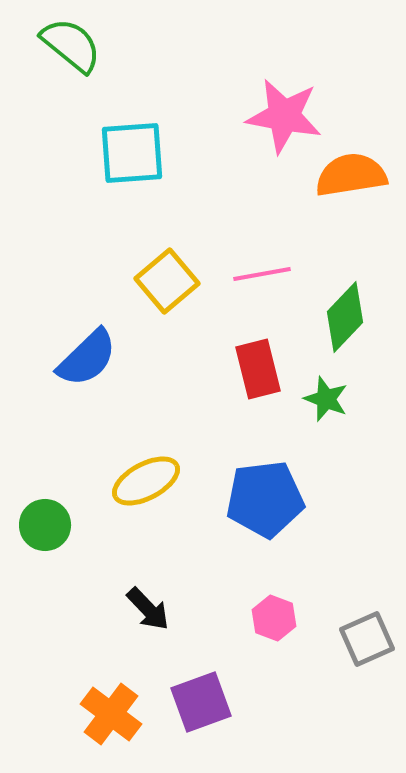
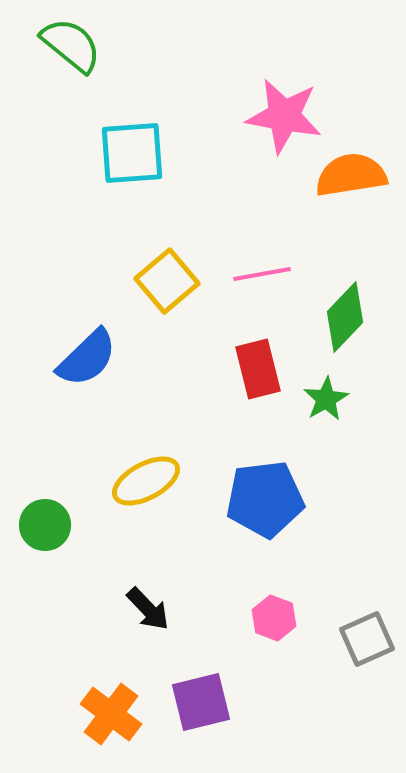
green star: rotated 21 degrees clockwise
purple square: rotated 6 degrees clockwise
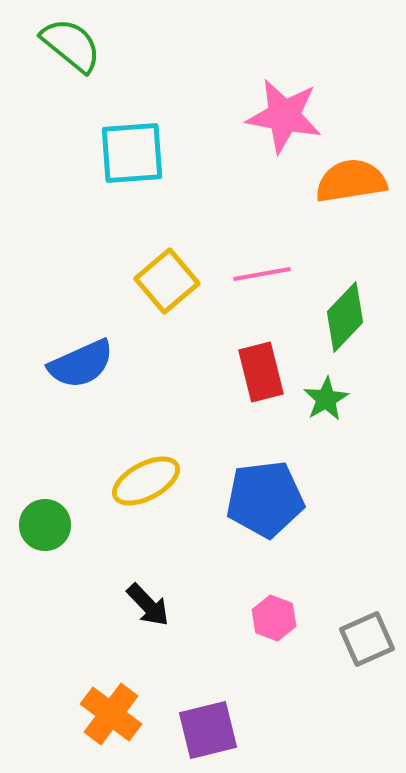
orange semicircle: moved 6 px down
blue semicircle: moved 6 px left, 6 px down; rotated 20 degrees clockwise
red rectangle: moved 3 px right, 3 px down
black arrow: moved 4 px up
purple square: moved 7 px right, 28 px down
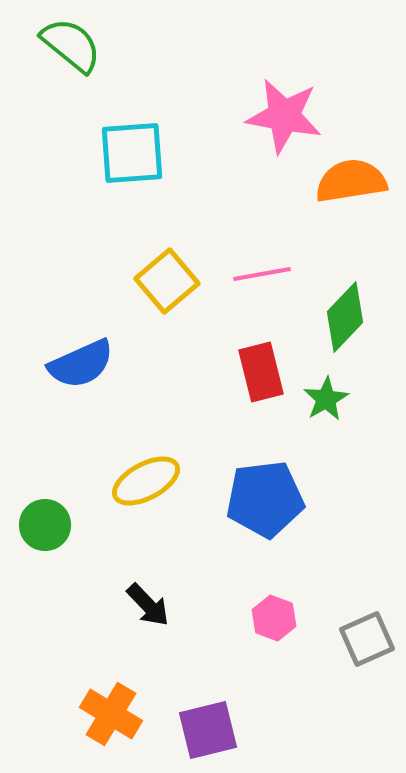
orange cross: rotated 6 degrees counterclockwise
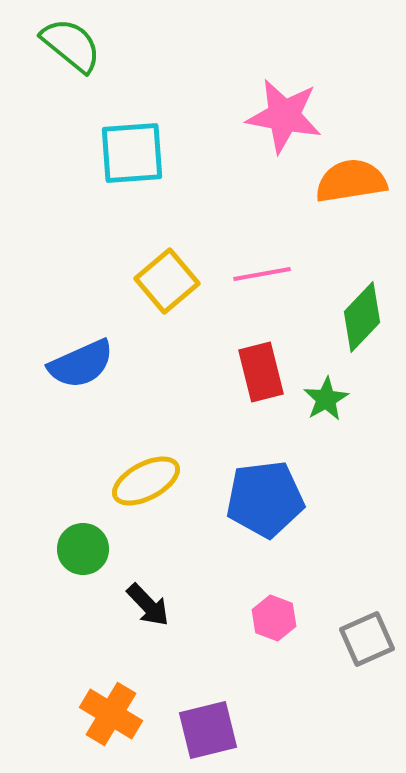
green diamond: moved 17 px right
green circle: moved 38 px right, 24 px down
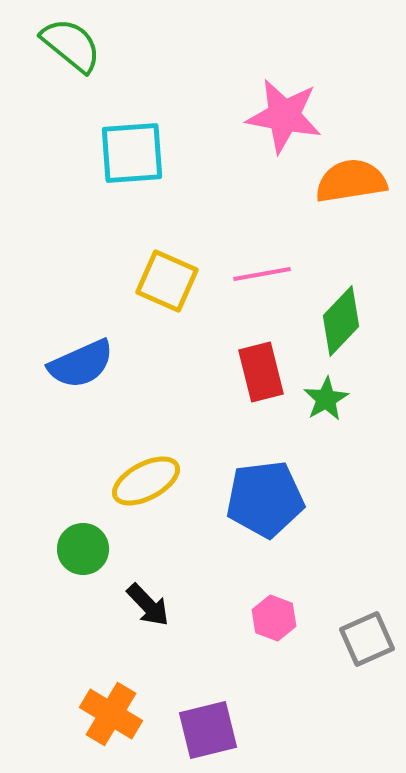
yellow square: rotated 26 degrees counterclockwise
green diamond: moved 21 px left, 4 px down
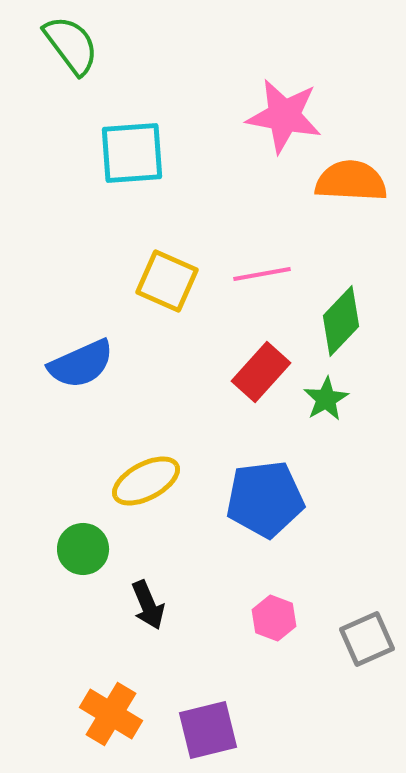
green semicircle: rotated 14 degrees clockwise
orange semicircle: rotated 12 degrees clockwise
red rectangle: rotated 56 degrees clockwise
black arrow: rotated 21 degrees clockwise
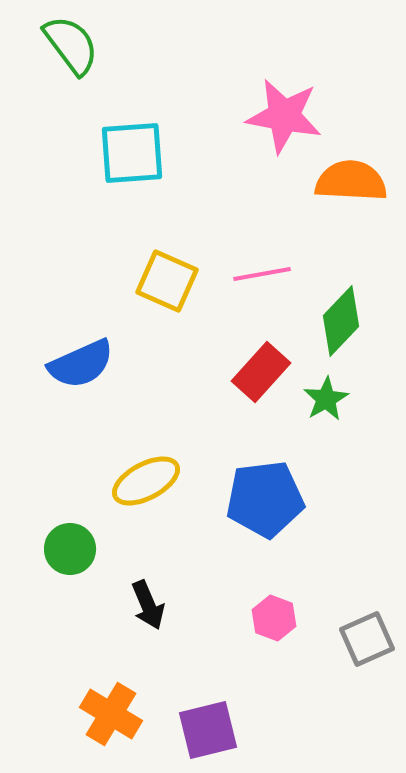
green circle: moved 13 px left
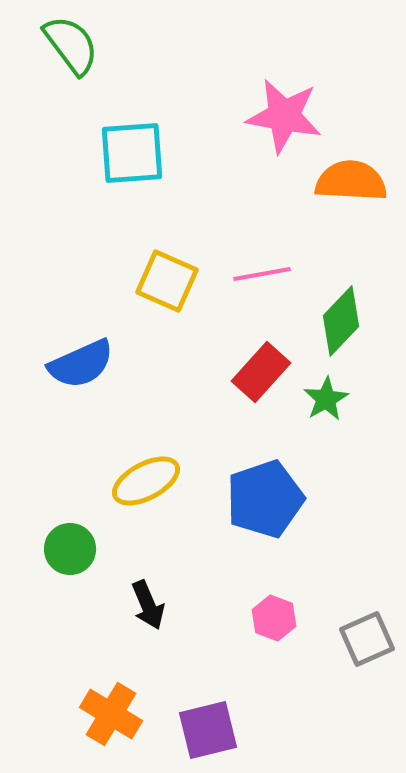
blue pentagon: rotated 12 degrees counterclockwise
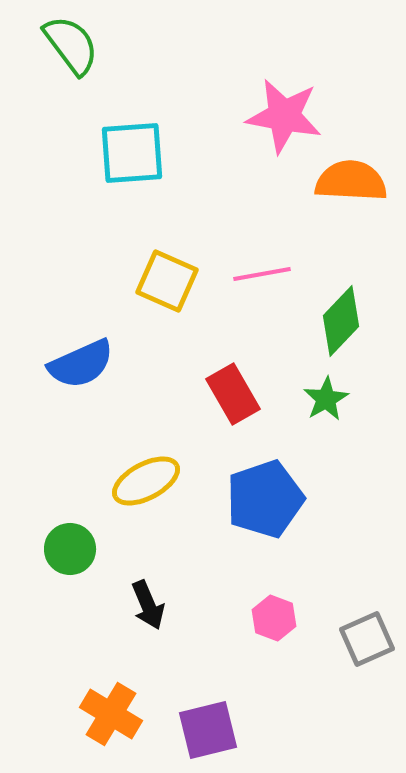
red rectangle: moved 28 px left, 22 px down; rotated 72 degrees counterclockwise
